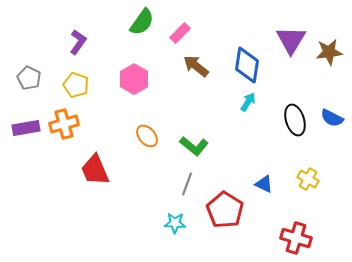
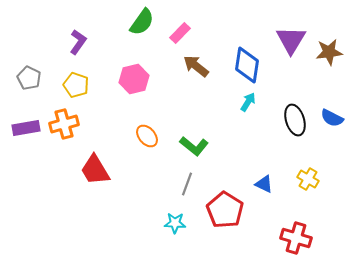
pink hexagon: rotated 16 degrees clockwise
red trapezoid: rotated 8 degrees counterclockwise
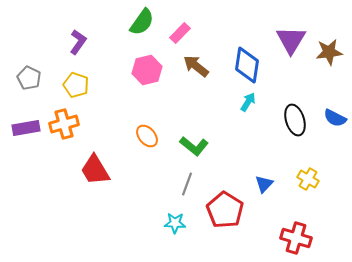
pink hexagon: moved 13 px right, 9 px up
blue semicircle: moved 3 px right
blue triangle: rotated 48 degrees clockwise
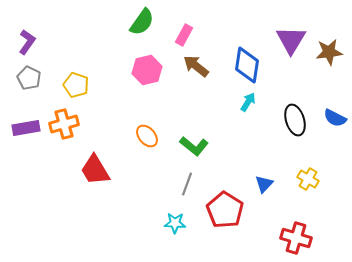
pink rectangle: moved 4 px right, 2 px down; rotated 15 degrees counterclockwise
purple L-shape: moved 51 px left
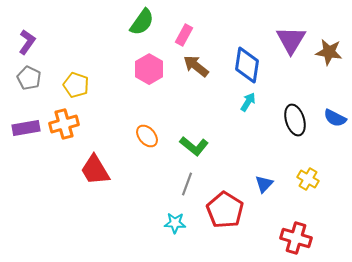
brown star: rotated 16 degrees clockwise
pink hexagon: moved 2 px right, 1 px up; rotated 16 degrees counterclockwise
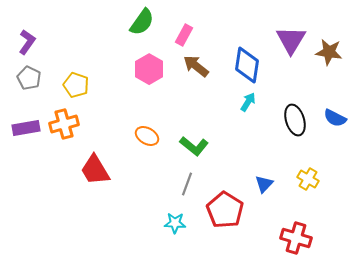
orange ellipse: rotated 20 degrees counterclockwise
